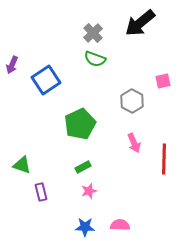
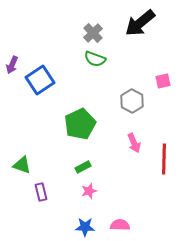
blue square: moved 6 px left
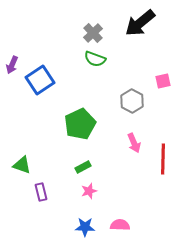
red line: moved 1 px left
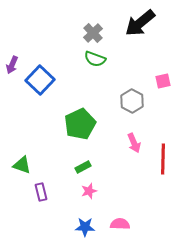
blue square: rotated 12 degrees counterclockwise
pink semicircle: moved 1 px up
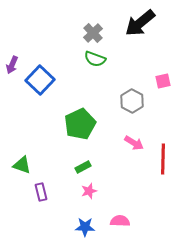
pink arrow: rotated 36 degrees counterclockwise
pink semicircle: moved 3 px up
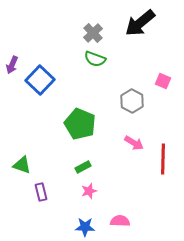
pink square: rotated 35 degrees clockwise
green pentagon: rotated 24 degrees counterclockwise
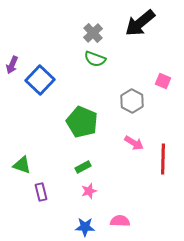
green pentagon: moved 2 px right, 2 px up
